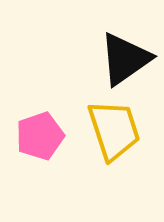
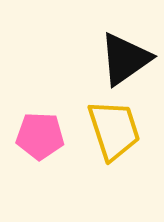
pink pentagon: rotated 21 degrees clockwise
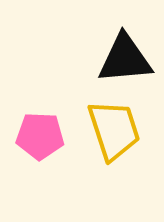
black triangle: rotated 30 degrees clockwise
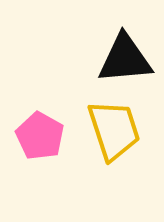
pink pentagon: rotated 27 degrees clockwise
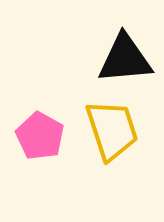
yellow trapezoid: moved 2 px left
